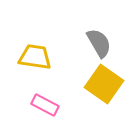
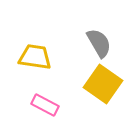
yellow square: moved 1 px left
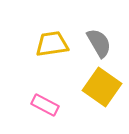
yellow trapezoid: moved 17 px right, 13 px up; rotated 16 degrees counterclockwise
yellow square: moved 1 px left, 3 px down
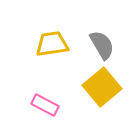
gray semicircle: moved 3 px right, 2 px down
yellow square: rotated 15 degrees clockwise
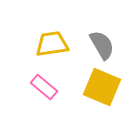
yellow square: rotated 27 degrees counterclockwise
pink rectangle: moved 1 px left, 18 px up; rotated 12 degrees clockwise
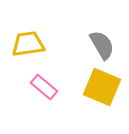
yellow trapezoid: moved 24 px left
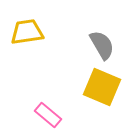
yellow trapezoid: moved 1 px left, 12 px up
pink rectangle: moved 4 px right, 28 px down
